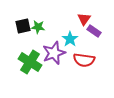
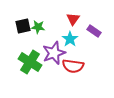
red triangle: moved 11 px left
red semicircle: moved 11 px left, 6 px down
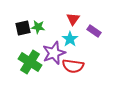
black square: moved 2 px down
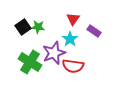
black square: moved 1 px up; rotated 21 degrees counterclockwise
